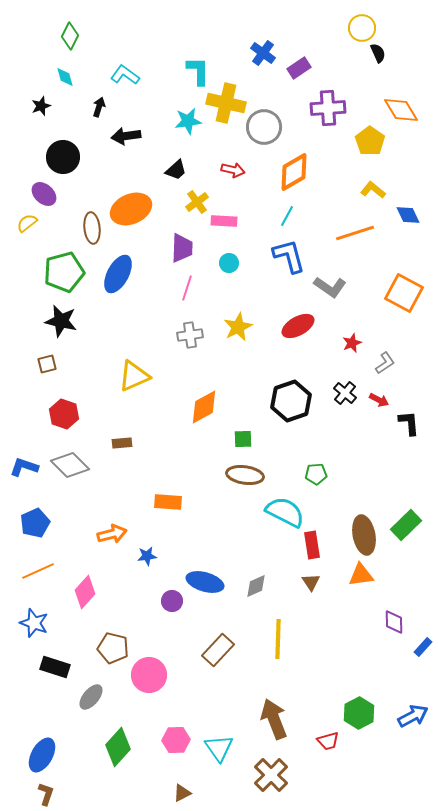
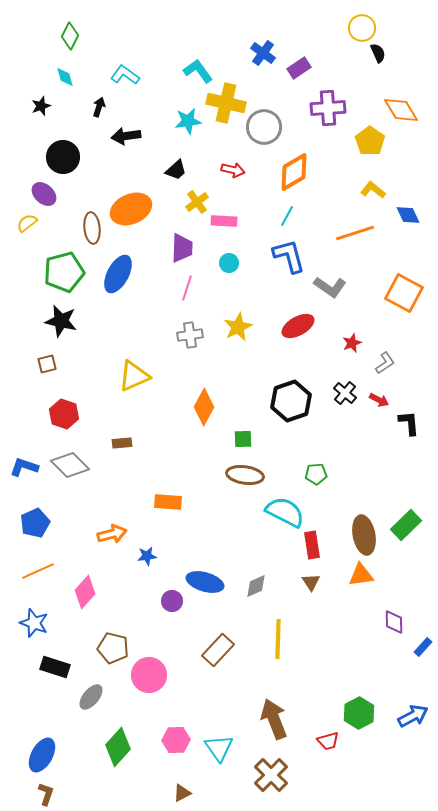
cyan L-shape at (198, 71): rotated 36 degrees counterclockwise
orange diamond at (204, 407): rotated 33 degrees counterclockwise
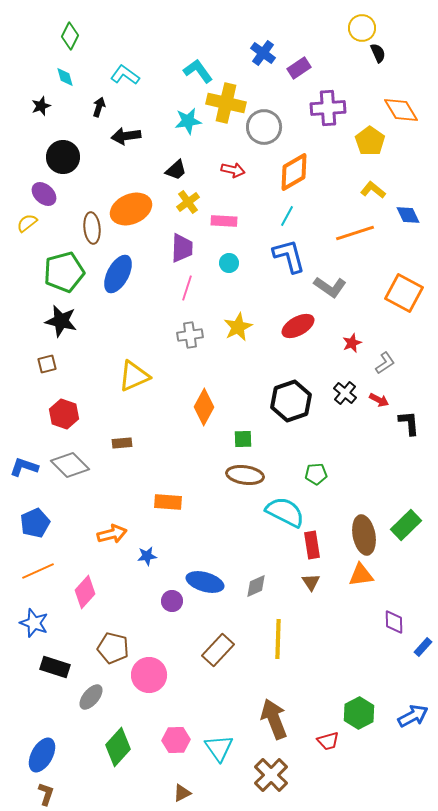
yellow cross at (197, 202): moved 9 px left
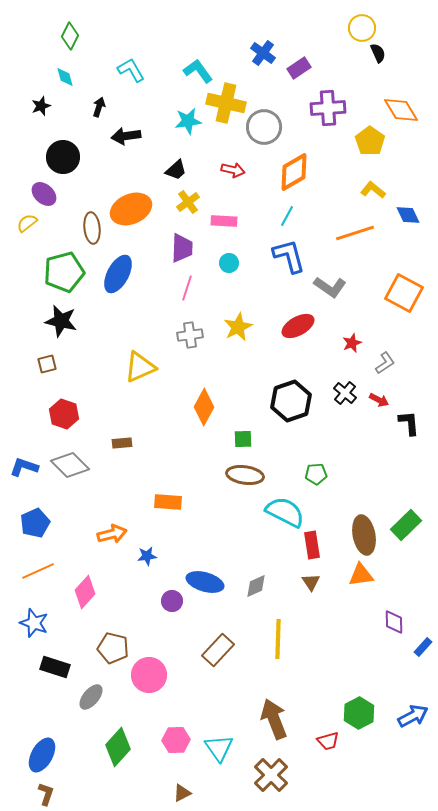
cyan L-shape at (125, 75): moved 6 px right, 5 px up; rotated 24 degrees clockwise
yellow triangle at (134, 376): moved 6 px right, 9 px up
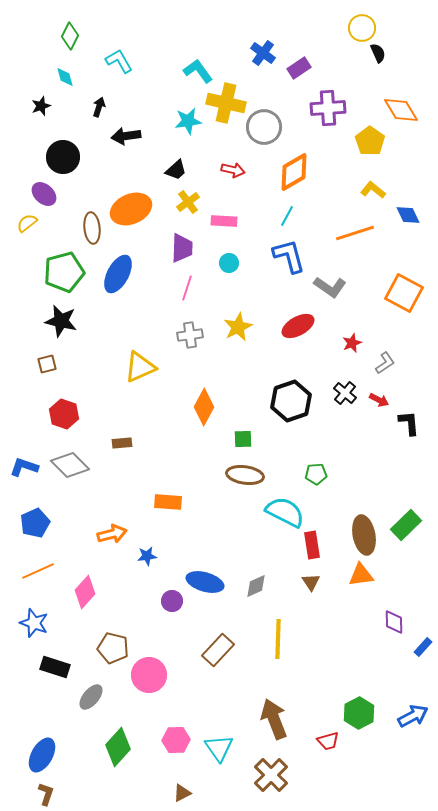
cyan L-shape at (131, 70): moved 12 px left, 9 px up
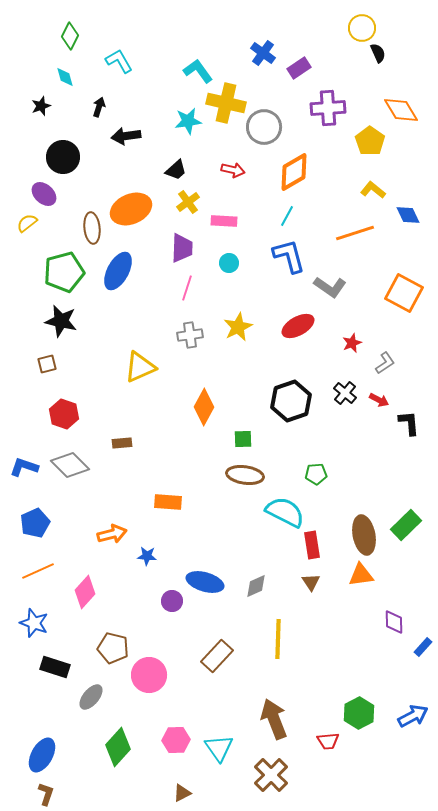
blue ellipse at (118, 274): moved 3 px up
blue star at (147, 556): rotated 12 degrees clockwise
brown rectangle at (218, 650): moved 1 px left, 6 px down
red trapezoid at (328, 741): rotated 10 degrees clockwise
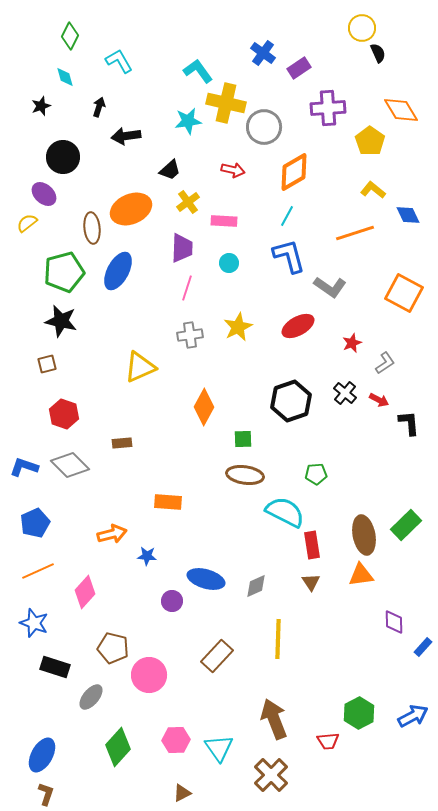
black trapezoid at (176, 170): moved 6 px left
blue ellipse at (205, 582): moved 1 px right, 3 px up
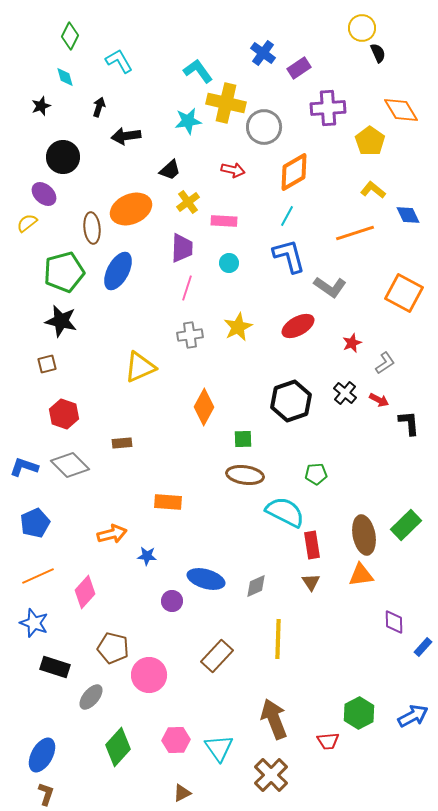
orange line at (38, 571): moved 5 px down
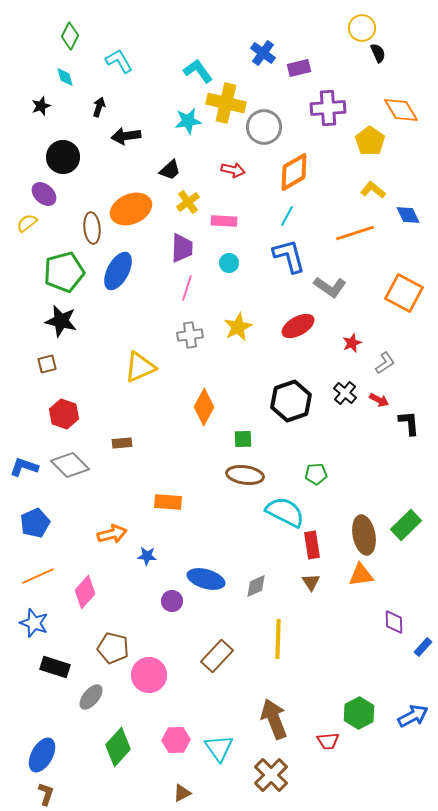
purple rectangle at (299, 68): rotated 20 degrees clockwise
